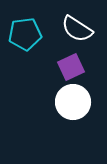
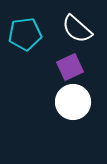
white semicircle: rotated 8 degrees clockwise
purple square: moved 1 px left
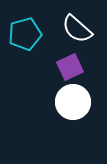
cyan pentagon: rotated 8 degrees counterclockwise
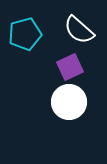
white semicircle: moved 2 px right, 1 px down
white circle: moved 4 px left
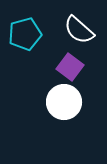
purple square: rotated 28 degrees counterclockwise
white circle: moved 5 px left
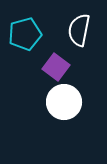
white semicircle: rotated 60 degrees clockwise
purple square: moved 14 px left
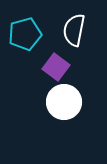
white semicircle: moved 5 px left
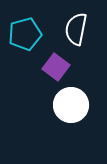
white semicircle: moved 2 px right, 1 px up
white circle: moved 7 px right, 3 px down
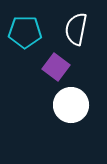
cyan pentagon: moved 2 px up; rotated 16 degrees clockwise
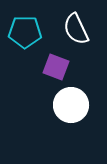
white semicircle: rotated 36 degrees counterclockwise
purple square: rotated 16 degrees counterclockwise
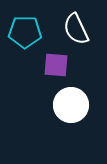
purple square: moved 2 px up; rotated 16 degrees counterclockwise
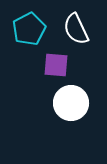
cyan pentagon: moved 4 px right, 3 px up; rotated 28 degrees counterclockwise
white circle: moved 2 px up
